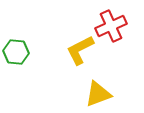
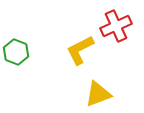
red cross: moved 5 px right
green hexagon: rotated 15 degrees clockwise
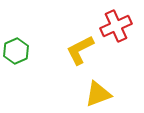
green hexagon: moved 1 px up; rotated 15 degrees clockwise
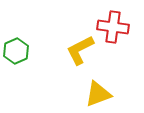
red cross: moved 3 px left, 1 px down; rotated 32 degrees clockwise
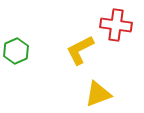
red cross: moved 3 px right, 2 px up
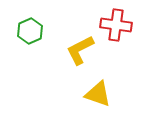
green hexagon: moved 14 px right, 20 px up
yellow triangle: rotated 40 degrees clockwise
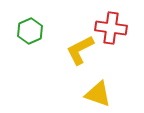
red cross: moved 5 px left, 3 px down
